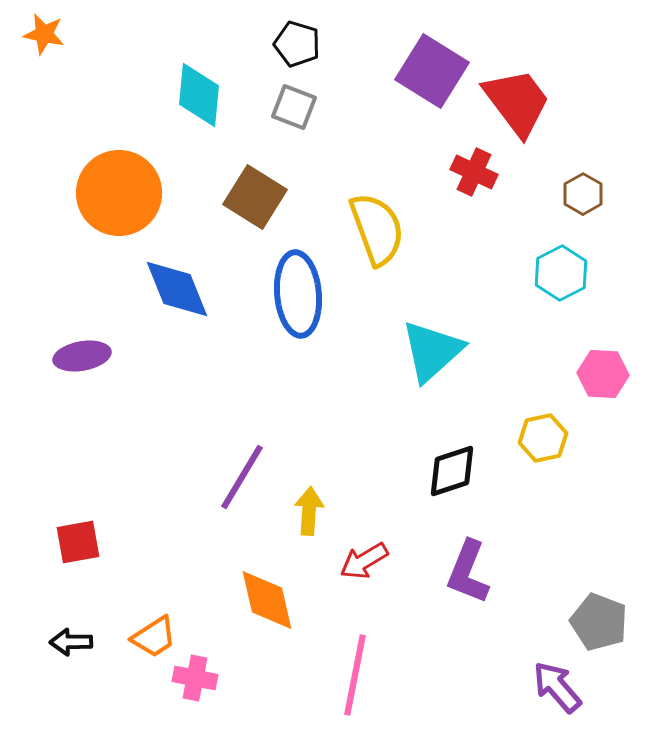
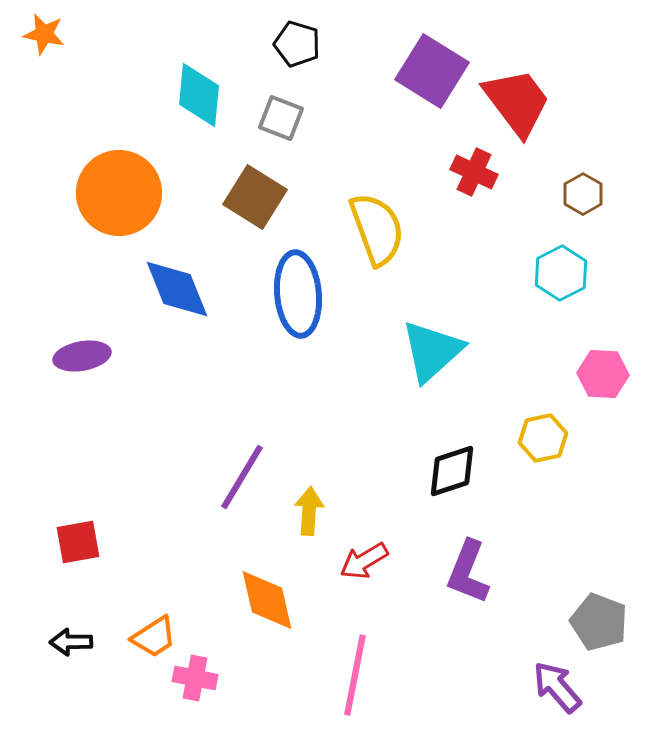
gray square: moved 13 px left, 11 px down
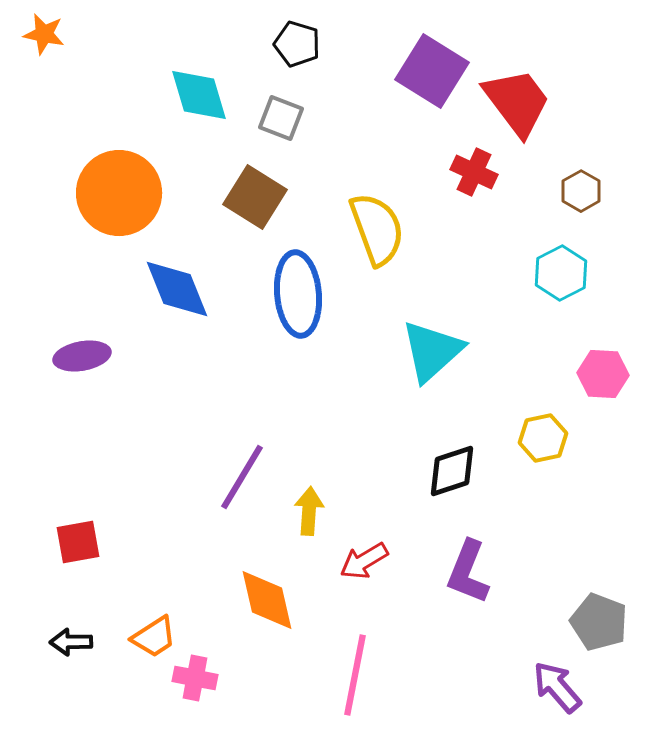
cyan diamond: rotated 22 degrees counterclockwise
brown hexagon: moved 2 px left, 3 px up
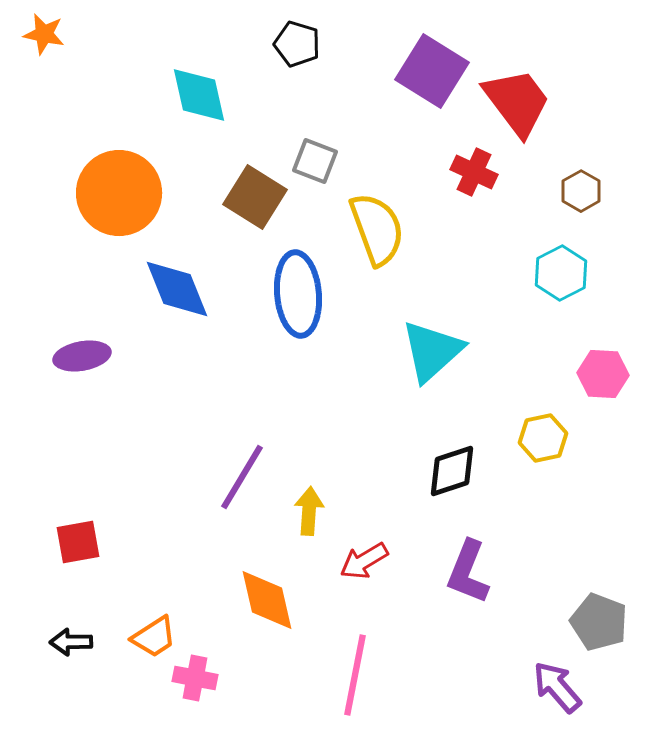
cyan diamond: rotated 4 degrees clockwise
gray square: moved 34 px right, 43 px down
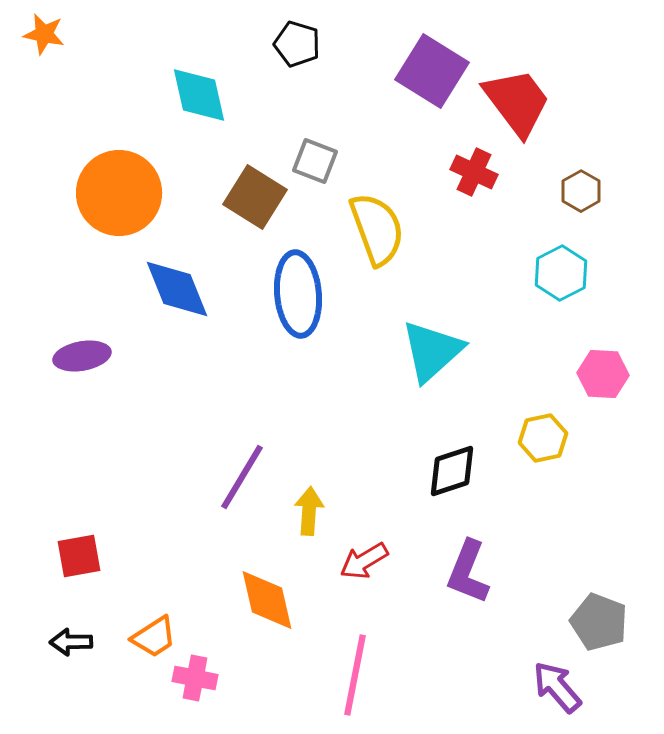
red square: moved 1 px right, 14 px down
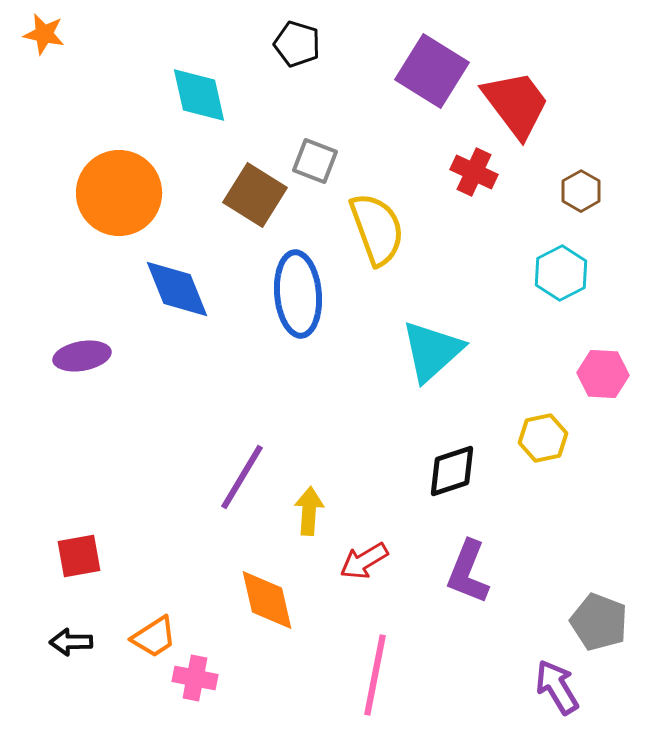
red trapezoid: moved 1 px left, 2 px down
brown square: moved 2 px up
pink line: moved 20 px right
purple arrow: rotated 10 degrees clockwise
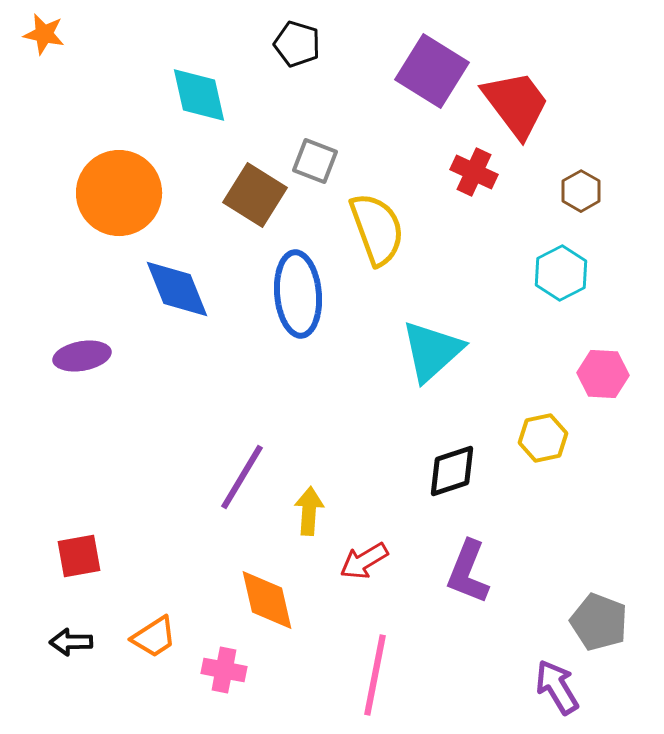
pink cross: moved 29 px right, 8 px up
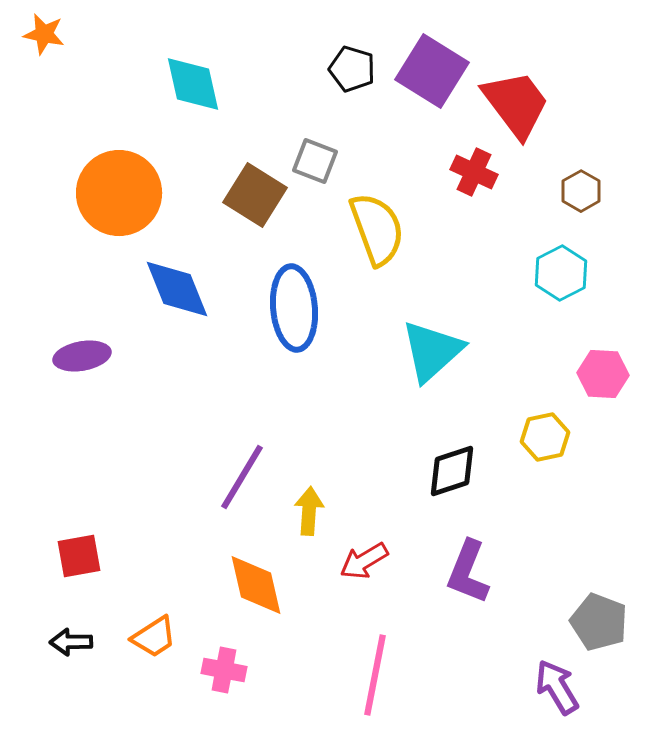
black pentagon: moved 55 px right, 25 px down
cyan diamond: moved 6 px left, 11 px up
blue ellipse: moved 4 px left, 14 px down
yellow hexagon: moved 2 px right, 1 px up
orange diamond: moved 11 px left, 15 px up
